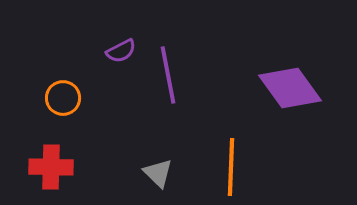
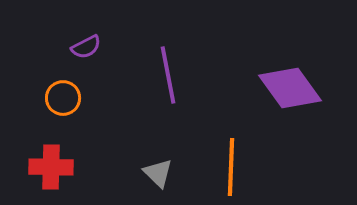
purple semicircle: moved 35 px left, 4 px up
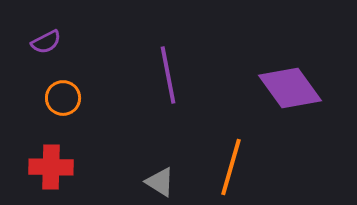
purple semicircle: moved 40 px left, 5 px up
orange line: rotated 14 degrees clockwise
gray triangle: moved 2 px right, 9 px down; rotated 12 degrees counterclockwise
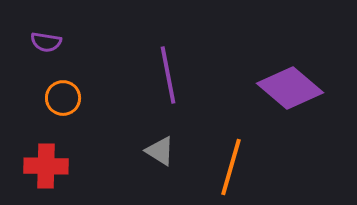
purple semicircle: rotated 36 degrees clockwise
purple diamond: rotated 14 degrees counterclockwise
red cross: moved 5 px left, 1 px up
gray triangle: moved 31 px up
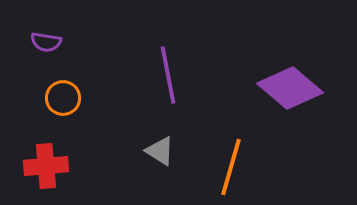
red cross: rotated 6 degrees counterclockwise
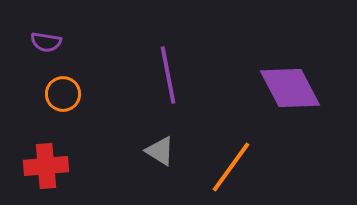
purple diamond: rotated 22 degrees clockwise
orange circle: moved 4 px up
orange line: rotated 20 degrees clockwise
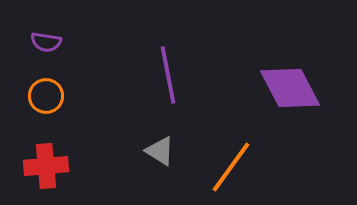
orange circle: moved 17 px left, 2 px down
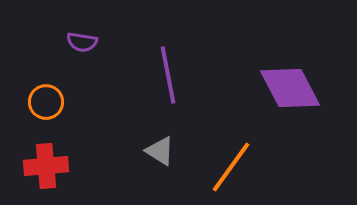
purple semicircle: moved 36 px right
orange circle: moved 6 px down
